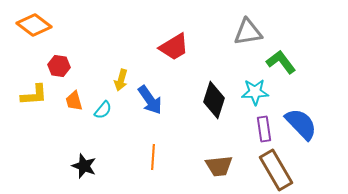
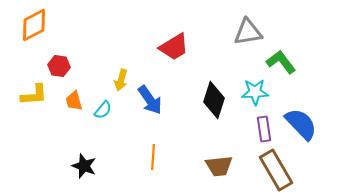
orange diamond: rotated 64 degrees counterclockwise
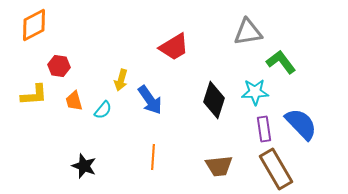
brown rectangle: moved 1 px up
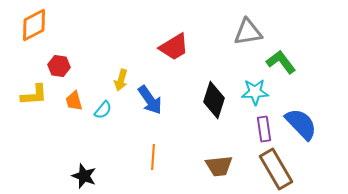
black star: moved 10 px down
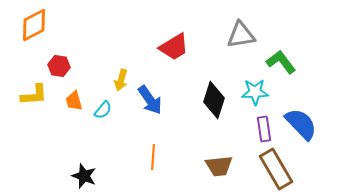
gray triangle: moved 7 px left, 3 px down
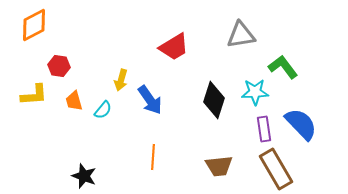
green L-shape: moved 2 px right, 5 px down
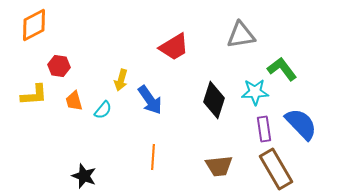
green L-shape: moved 1 px left, 2 px down
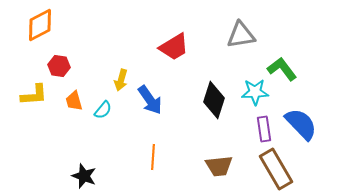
orange diamond: moved 6 px right
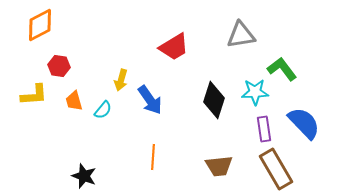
blue semicircle: moved 3 px right, 1 px up
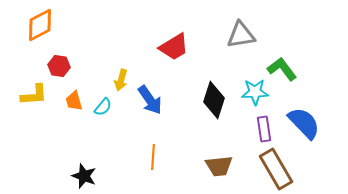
cyan semicircle: moved 3 px up
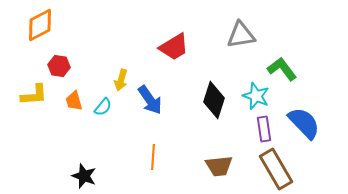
cyan star: moved 1 px right, 4 px down; rotated 24 degrees clockwise
